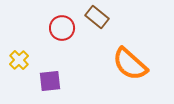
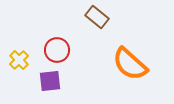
red circle: moved 5 px left, 22 px down
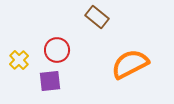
orange semicircle: rotated 111 degrees clockwise
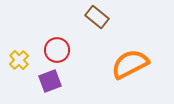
purple square: rotated 15 degrees counterclockwise
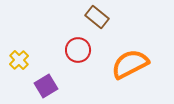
red circle: moved 21 px right
purple square: moved 4 px left, 5 px down; rotated 10 degrees counterclockwise
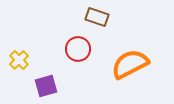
brown rectangle: rotated 20 degrees counterclockwise
red circle: moved 1 px up
purple square: rotated 15 degrees clockwise
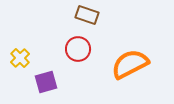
brown rectangle: moved 10 px left, 2 px up
yellow cross: moved 1 px right, 2 px up
purple square: moved 4 px up
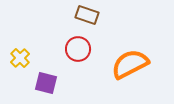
purple square: moved 1 px down; rotated 30 degrees clockwise
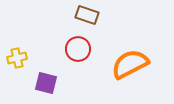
yellow cross: moved 3 px left; rotated 30 degrees clockwise
